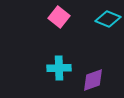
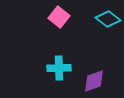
cyan diamond: rotated 15 degrees clockwise
purple diamond: moved 1 px right, 1 px down
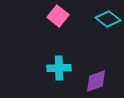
pink square: moved 1 px left, 1 px up
purple diamond: moved 2 px right
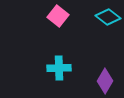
cyan diamond: moved 2 px up
purple diamond: moved 9 px right; rotated 40 degrees counterclockwise
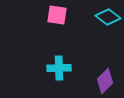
pink square: moved 1 px left, 1 px up; rotated 30 degrees counterclockwise
purple diamond: rotated 15 degrees clockwise
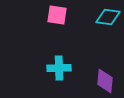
cyan diamond: rotated 30 degrees counterclockwise
purple diamond: rotated 40 degrees counterclockwise
